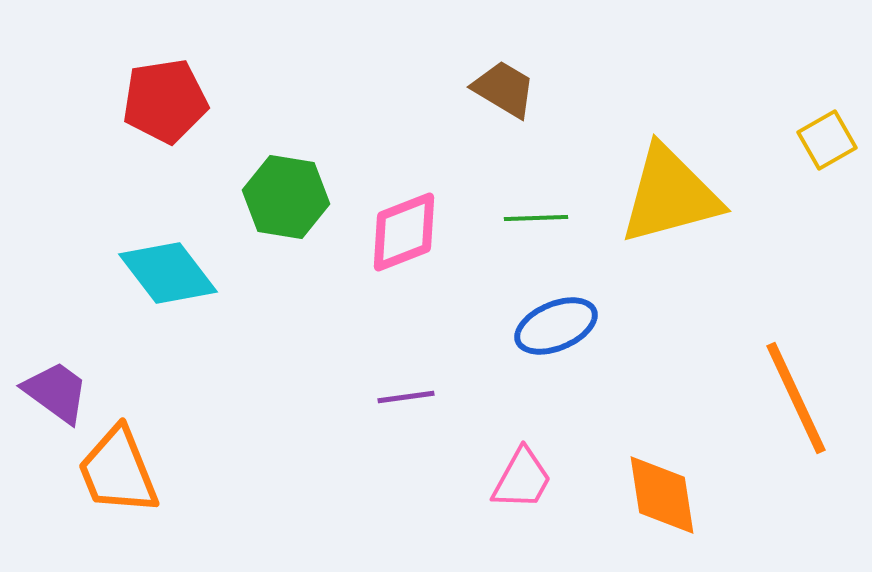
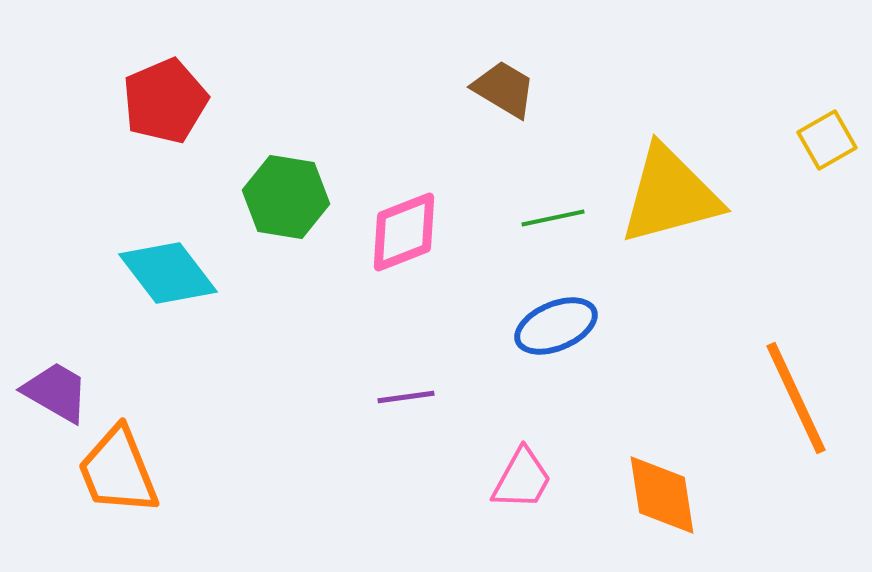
red pentagon: rotated 14 degrees counterclockwise
green line: moved 17 px right; rotated 10 degrees counterclockwise
purple trapezoid: rotated 6 degrees counterclockwise
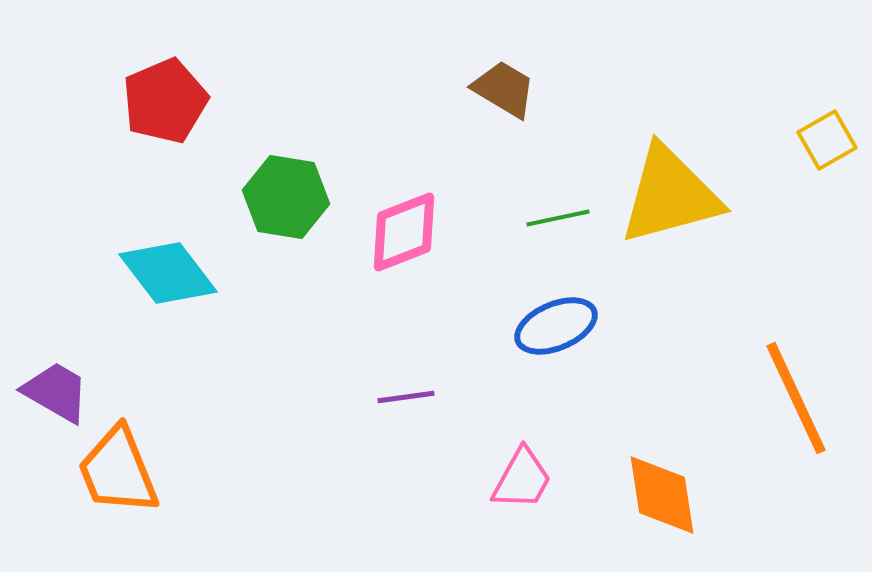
green line: moved 5 px right
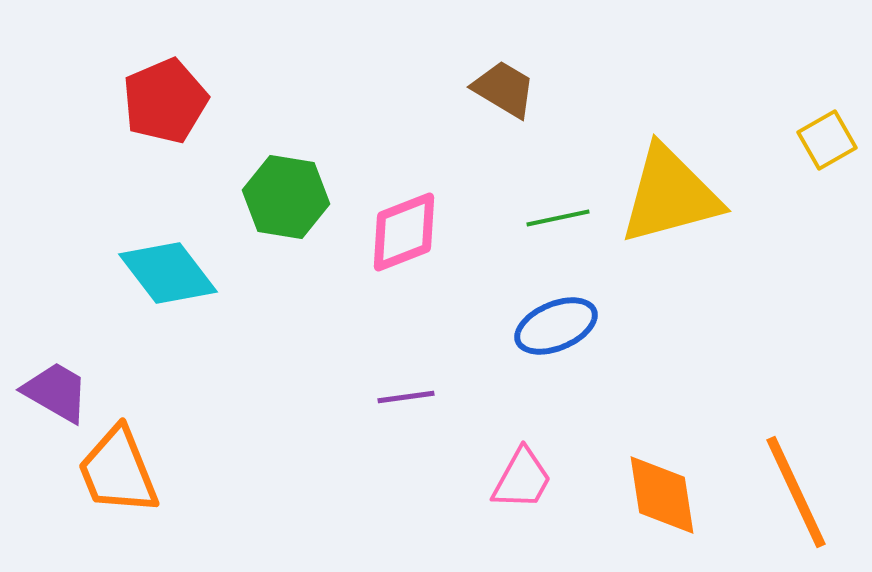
orange line: moved 94 px down
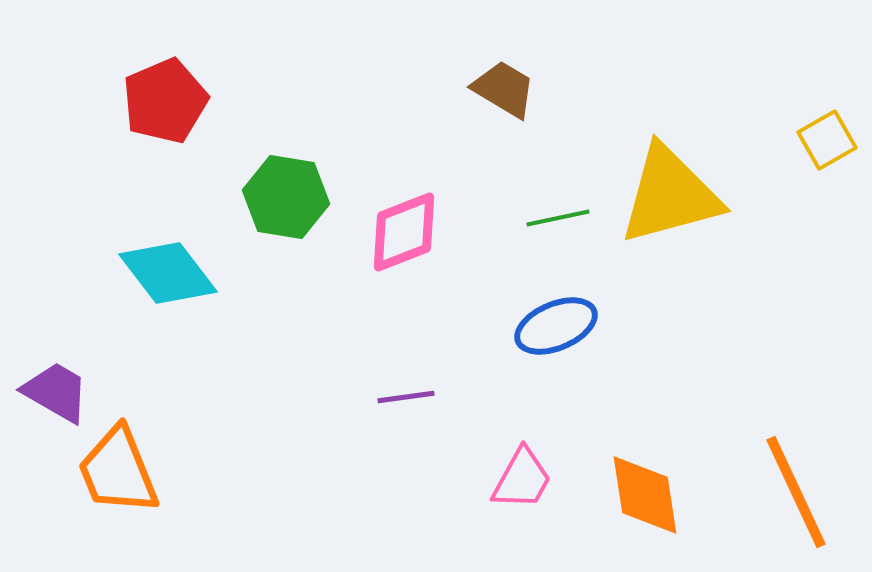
orange diamond: moved 17 px left
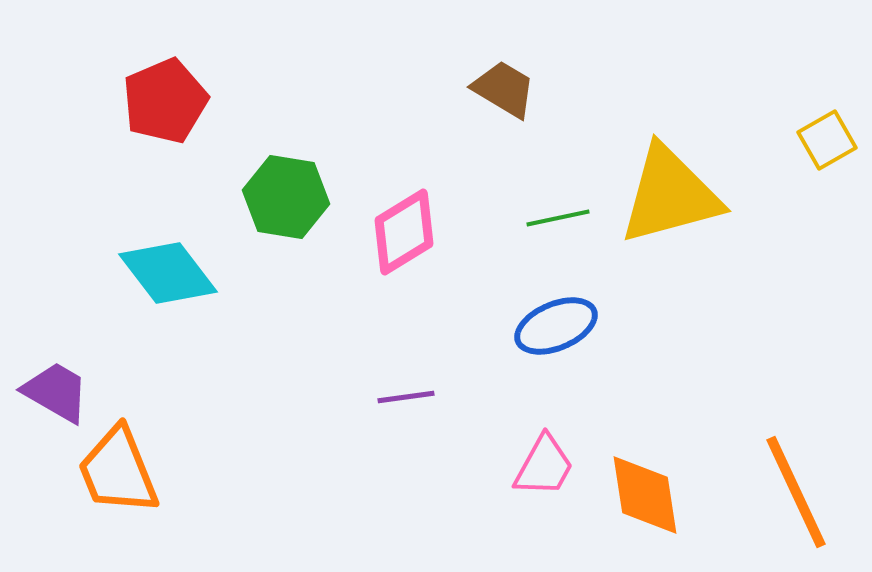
pink diamond: rotated 10 degrees counterclockwise
pink trapezoid: moved 22 px right, 13 px up
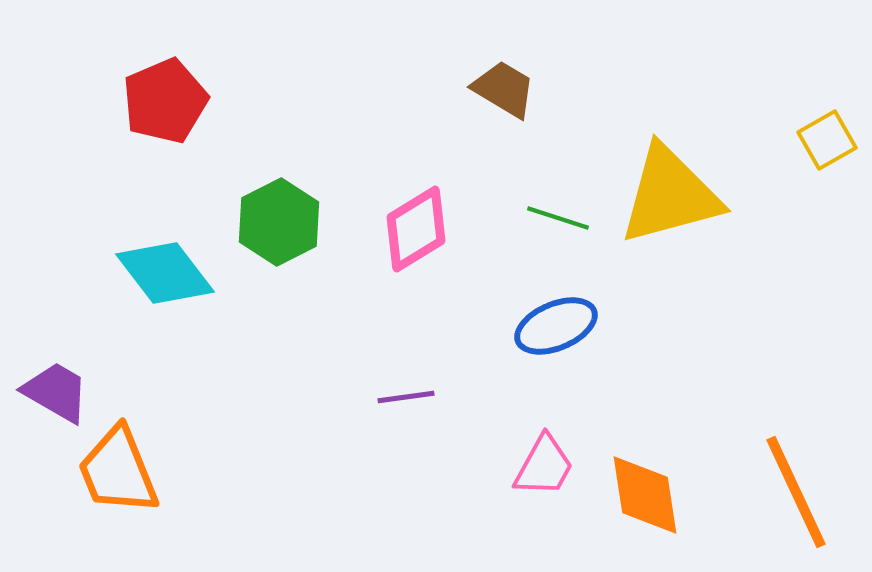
green hexagon: moved 7 px left, 25 px down; rotated 24 degrees clockwise
green line: rotated 30 degrees clockwise
pink diamond: moved 12 px right, 3 px up
cyan diamond: moved 3 px left
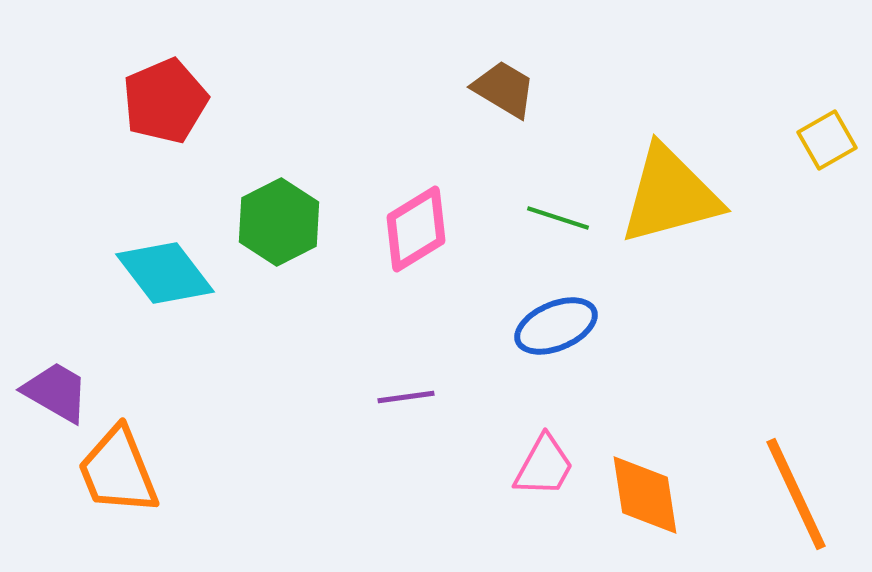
orange line: moved 2 px down
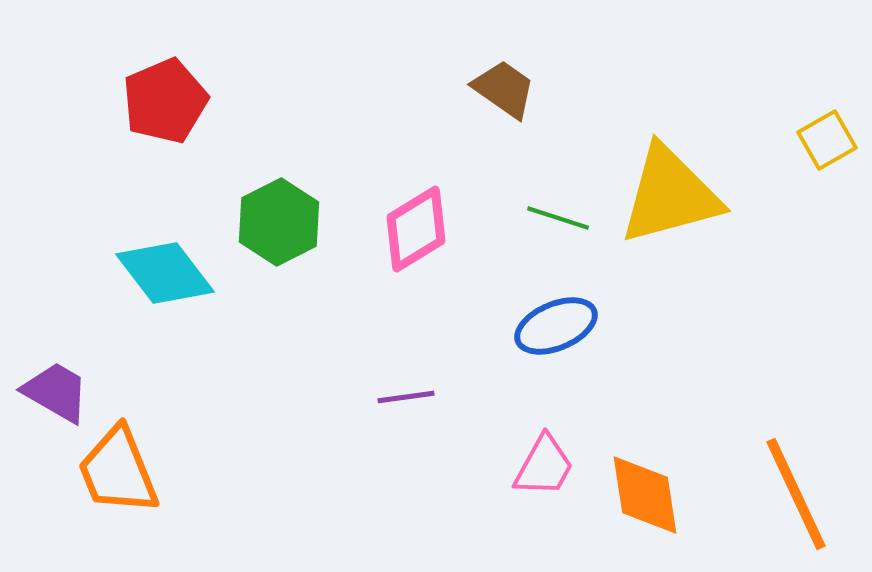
brown trapezoid: rotated 4 degrees clockwise
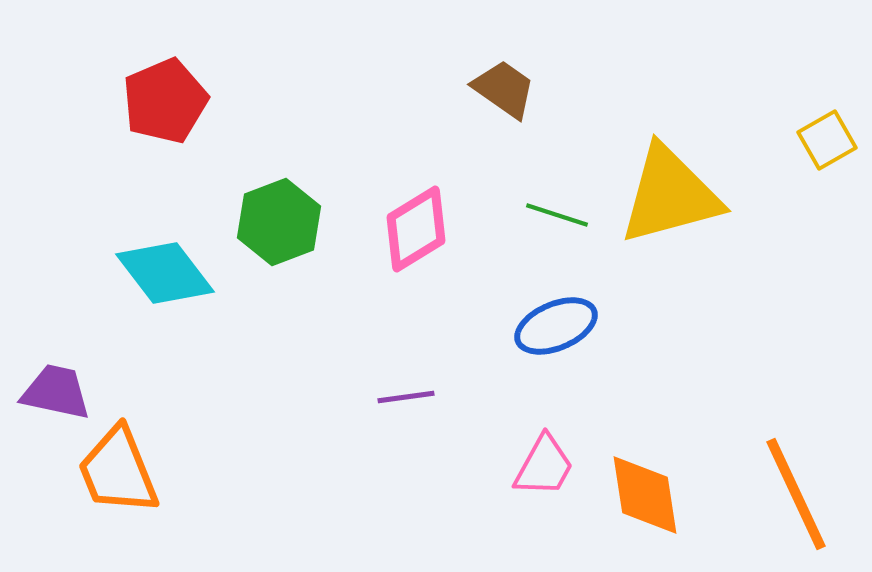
green line: moved 1 px left, 3 px up
green hexagon: rotated 6 degrees clockwise
purple trapezoid: rotated 18 degrees counterclockwise
